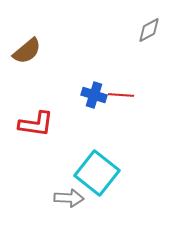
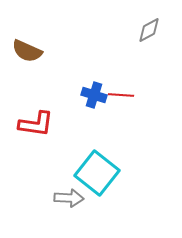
brown semicircle: rotated 64 degrees clockwise
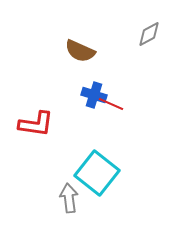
gray diamond: moved 4 px down
brown semicircle: moved 53 px right
red line: moved 10 px left, 9 px down; rotated 20 degrees clockwise
gray arrow: rotated 100 degrees counterclockwise
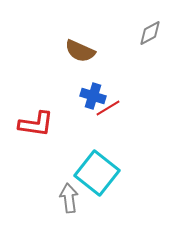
gray diamond: moved 1 px right, 1 px up
blue cross: moved 1 px left, 1 px down
red line: moved 3 px left, 4 px down; rotated 55 degrees counterclockwise
